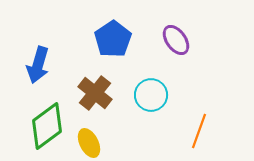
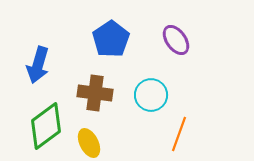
blue pentagon: moved 2 px left
brown cross: rotated 32 degrees counterclockwise
green diamond: moved 1 px left
orange line: moved 20 px left, 3 px down
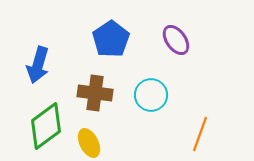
orange line: moved 21 px right
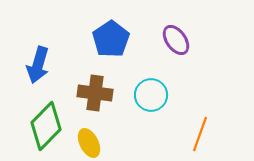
green diamond: rotated 9 degrees counterclockwise
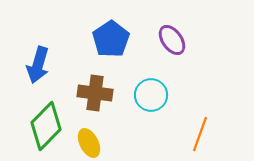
purple ellipse: moved 4 px left
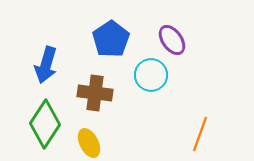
blue arrow: moved 8 px right
cyan circle: moved 20 px up
green diamond: moved 1 px left, 2 px up; rotated 12 degrees counterclockwise
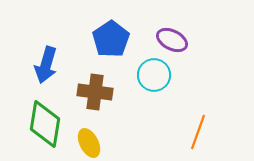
purple ellipse: rotated 28 degrees counterclockwise
cyan circle: moved 3 px right
brown cross: moved 1 px up
green diamond: rotated 24 degrees counterclockwise
orange line: moved 2 px left, 2 px up
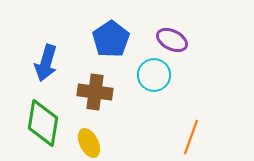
blue arrow: moved 2 px up
green diamond: moved 2 px left, 1 px up
orange line: moved 7 px left, 5 px down
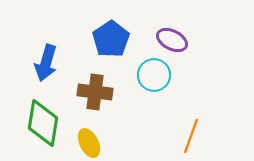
orange line: moved 1 px up
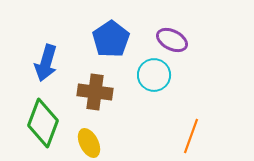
green diamond: rotated 12 degrees clockwise
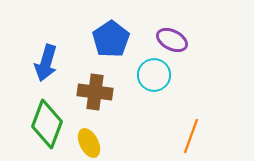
green diamond: moved 4 px right, 1 px down
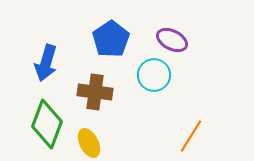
orange line: rotated 12 degrees clockwise
